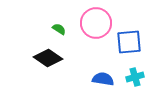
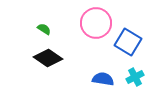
green semicircle: moved 15 px left
blue square: moved 1 px left; rotated 36 degrees clockwise
cyan cross: rotated 12 degrees counterclockwise
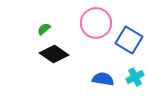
green semicircle: rotated 72 degrees counterclockwise
blue square: moved 1 px right, 2 px up
black diamond: moved 6 px right, 4 px up
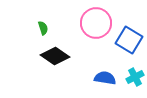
green semicircle: moved 1 px left, 1 px up; rotated 112 degrees clockwise
black diamond: moved 1 px right, 2 px down
blue semicircle: moved 2 px right, 1 px up
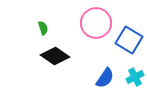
blue semicircle: rotated 115 degrees clockwise
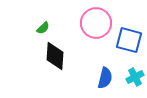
green semicircle: rotated 64 degrees clockwise
blue square: rotated 16 degrees counterclockwise
black diamond: rotated 60 degrees clockwise
blue semicircle: rotated 20 degrees counterclockwise
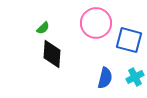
black diamond: moved 3 px left, 2 px up
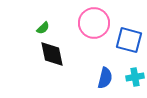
pink circle: moved 2 px left
black diamond: rotated 16 degrees counterclockwise
cyan cross: rotated 18 degrees clockwise
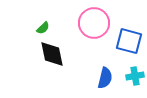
blue square: moved 1 px down
cyan cross: moved 1 px up
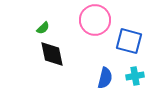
pink circle: moved 1 px right, 3 px up
